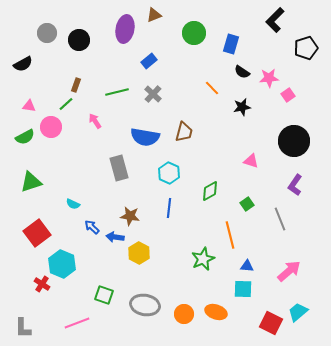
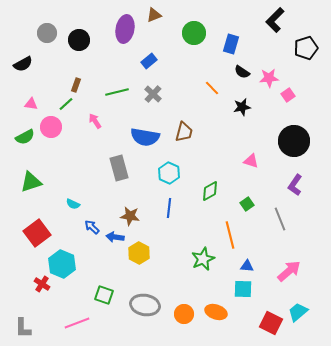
pink triangle at (29, 106): moved 2 px right, 2 px up
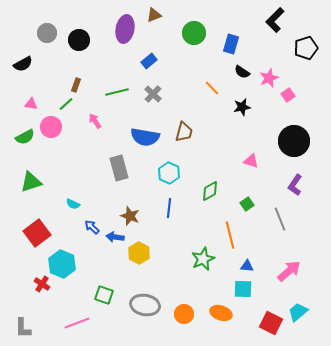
pink star at (269, 78): rotated 18 degrees counterclockwise
brown star at (130, 216): rotated 12 degrees clockwise
orange ellipse at (216, 312): moved 5 px right, 1 px down
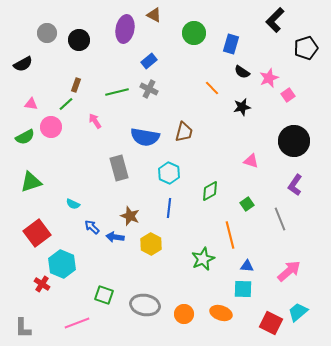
brown triangle at (154, 15): rotated 49 degrees clockwise
gray cross at (153, 94): moved 4 px left, 5 px up; rotated 18 degrees counterclockwise
yellow hexagon at (139, 253): moved 12 px right, 9 px up
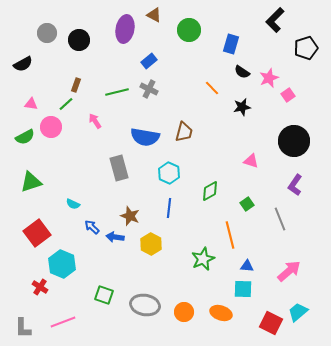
green circle at (194, 33): moved 5 px left, 3 px up
red cross at (42, 284): moved 2 px left, 3 px down
orange circle at (184, 314): moved 2 px up
pink line at (77, 323): moved 14 px left, 1 px up
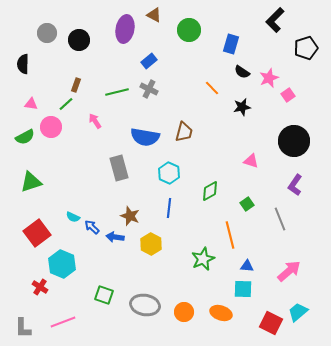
black semicircle at (23, 64): rotated 120 degrees clockwise
cyan semicircle at (73, 204): moved 13 px down
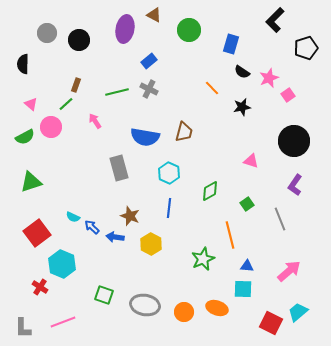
pink triangle at (31, 104): rotated 32 degrees clockwise
orange ellipse at (221, 313): moved 4 px left, 5 px up
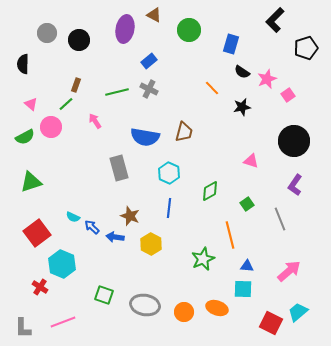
pink star at (269, 78): moved 2 px left, 1 px down
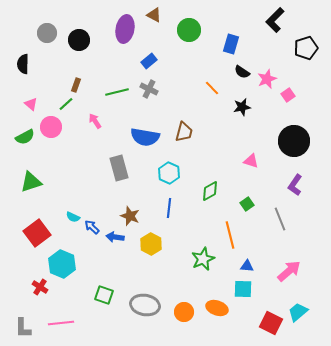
pink line at (63, 322): moved 2 px left, 1 px down; rotated 15 degrees clockwise
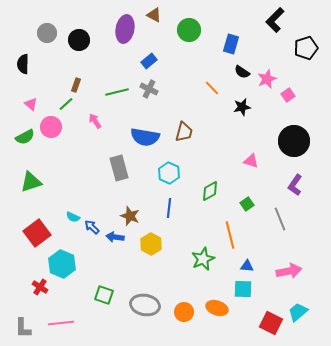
pink arrow at (289, 271): rotated 30 degrees clockwise
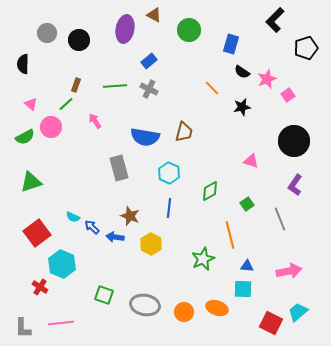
green line at (117, 92): moved 2 px left, 6 px up; rotated 10 degrees clockwise
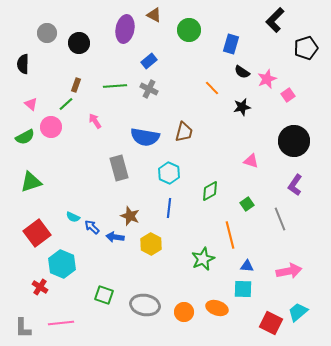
black circle at (79, 40): moved 3 px down
